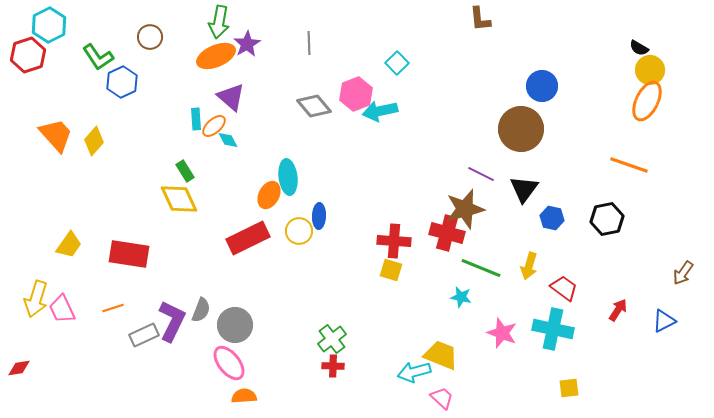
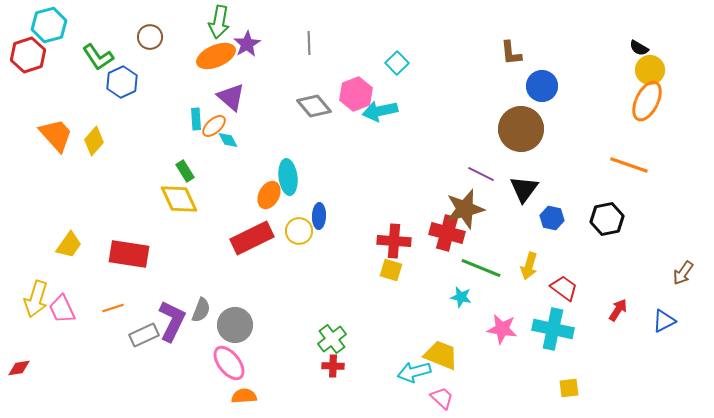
brown L-shape at (480, 19): moved 31 px right, 34 px down
cyan hexagon at (49, 25): rotated 12 degrees clockwise
red rectangle at (248, 238): moved 4 px right
pink star at (502, 333): moved 4 px up; rotated 12 degrees counterclockwise
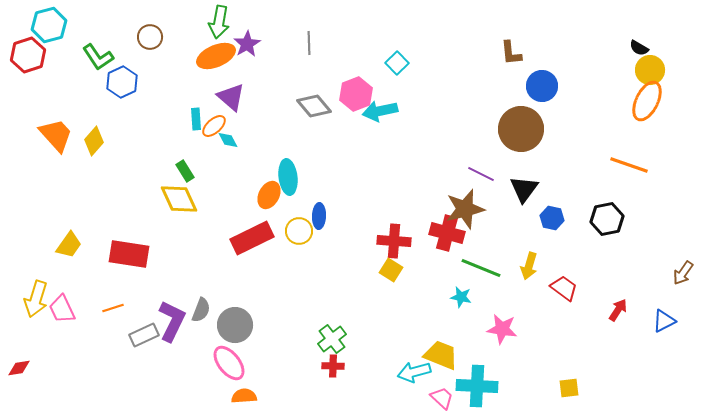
yellow square at (391, 270): rotated 15 degrees clockwise
cyan cross at (553, 329): moved 76 px left, 57 px down; rotated 9 degrees counterclockwise
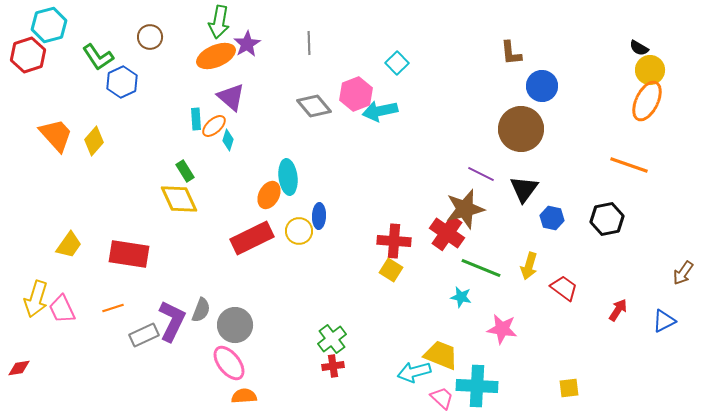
cyan diamond at (228, 140): rotated 45 degrees clockwise
red cross at (447, 233): rotated 20 degrees clockwise
red cross at (333, 366): rotated 10 degrees counterclockwise
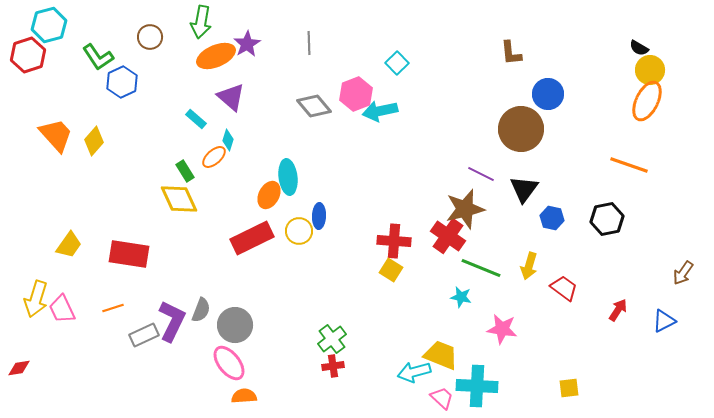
green arrow at (219, 22): moved 18 px left
blue circle at (542, 86): moved 6 px right, 8 px down
cyan rectangle at (196, 119): rotated 45 degrees counterclockwise
orange ellipse at (214, 126): moved 31 px down
red cross at (447, 233): moved 1 px right, 3 px down
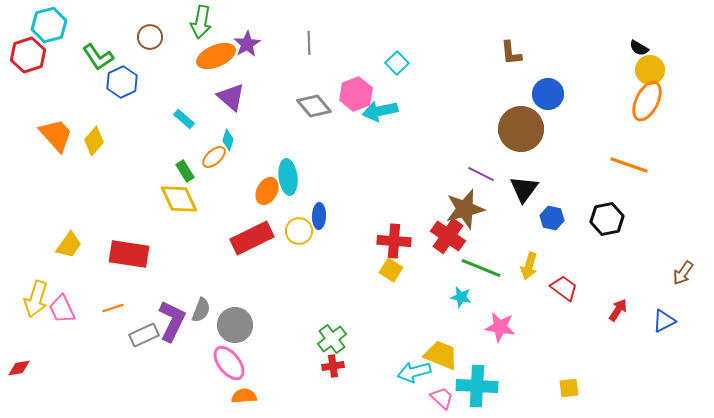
cyan rectangle at (196, 119): moved 12 px left
orange ellipse at (269, 195): moved 2 px left, 4 px up
pink star at (502, 329): moved 2 px left, 2 px up
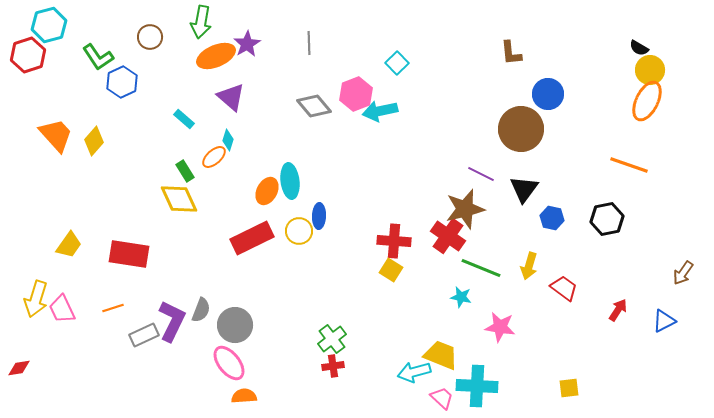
cyan ellipse at (288, 177): moved 2 px right, 4 px down
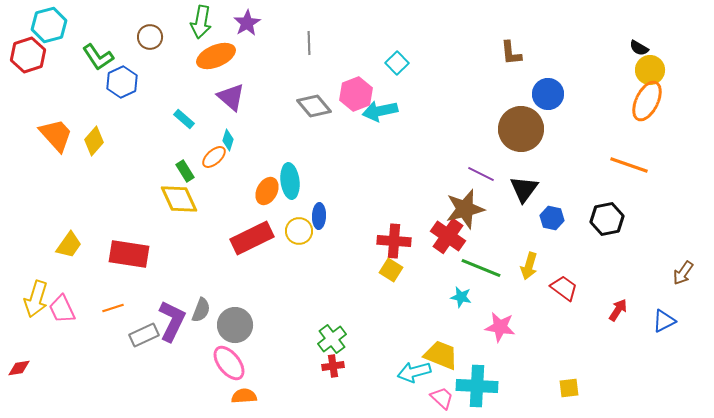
purple star at (247, 44): moved 21 px up
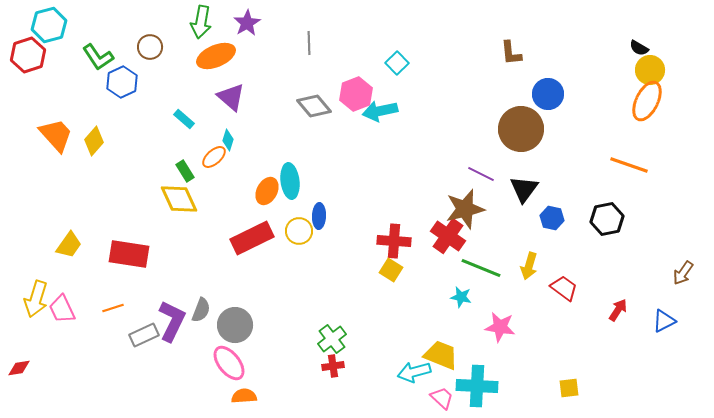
brown circle at (150, 37): moved 10 px down
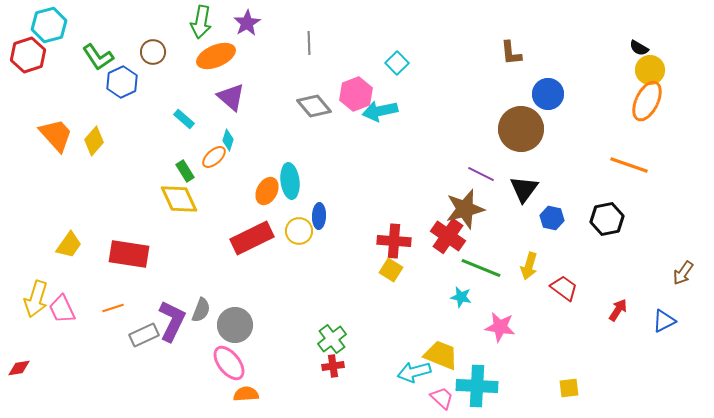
brown circle at (150, 47): moved 3 px right, 5 px down
orange semicircle at (244, 396): moved 2 px right, 2 px up
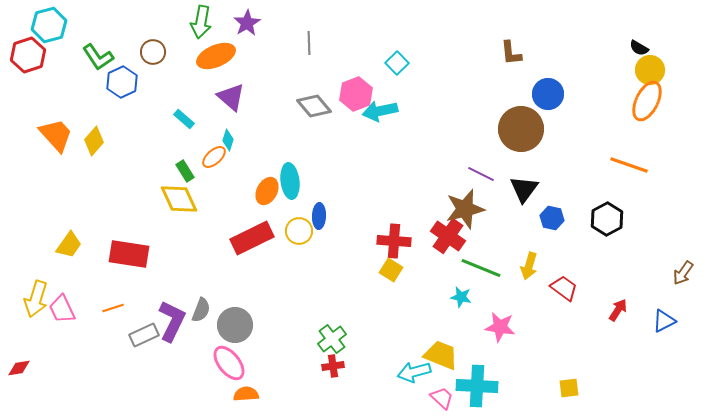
black hexagon at (607, 219): rotated 16 degrees counterclockwise
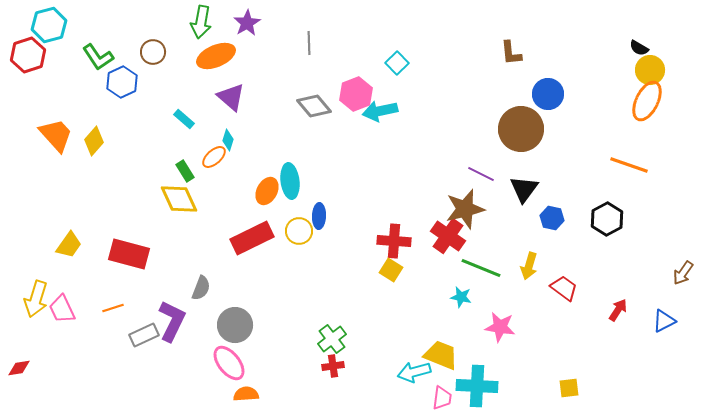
red rectangle at (129, 254): rotated 6 degrees clockwise
gray semicircle at (201, 310): moved 22 px up
pink trapezoid at (442, 398): rotated 55 degrees clockwise
